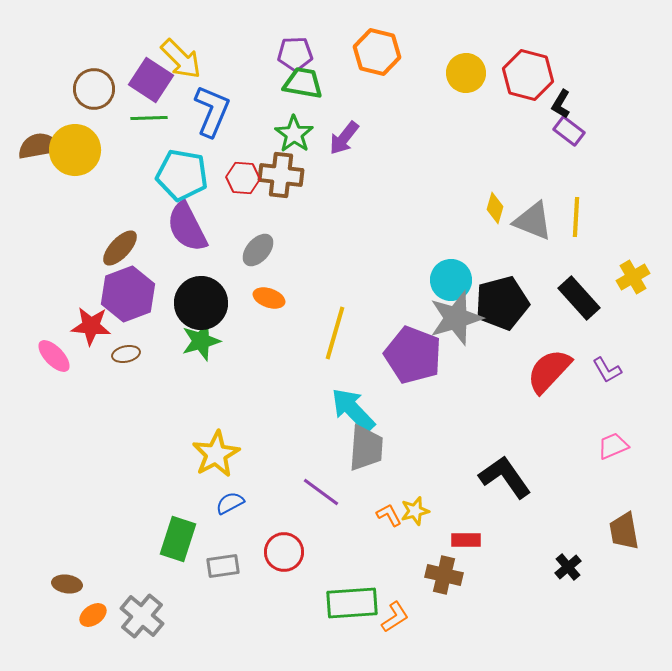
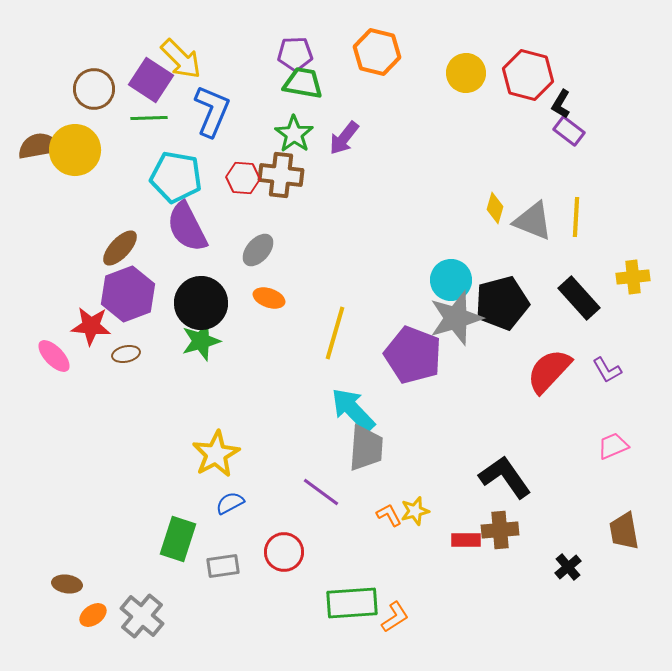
cyan pentagon at (182, 175): moved 6 px left, 2 px down
yellow cross at (633, 277): rotated 24 degrees clockwise
brown cross at (444, 575): moved 56 px right, 45 px up; rotated 18 degrees counterclockwise
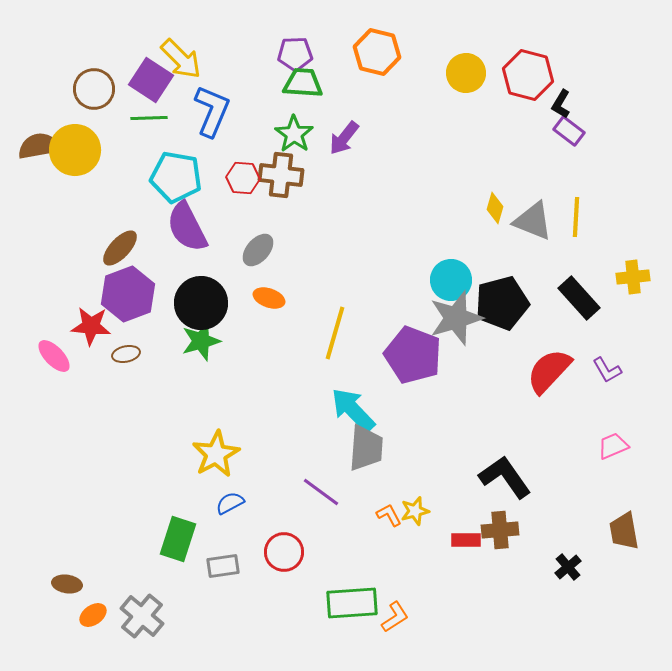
green trapezoid at (303, 83): rotated 6 degrees counterclockwise
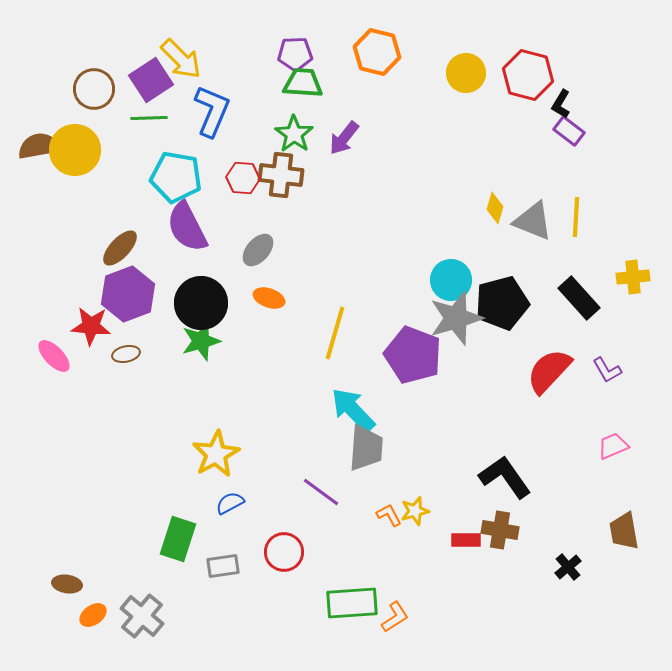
purple square at (151, 80): rotated 24 degrees clockwise
brown cross at (500, 530): rotated 15 degrees clockwise
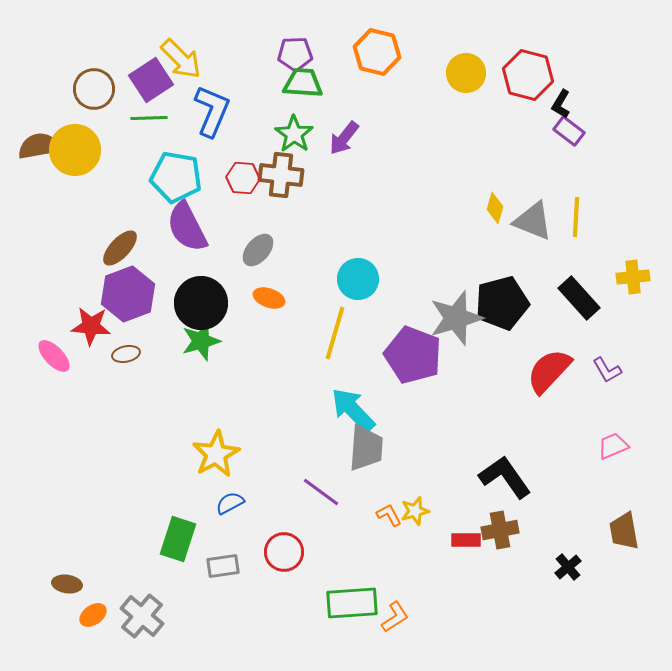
cyan circle at (451, 280): moved 93 px left, 1 px up
brown cross at (500, 530): rotated 21 degrees counterclockwise
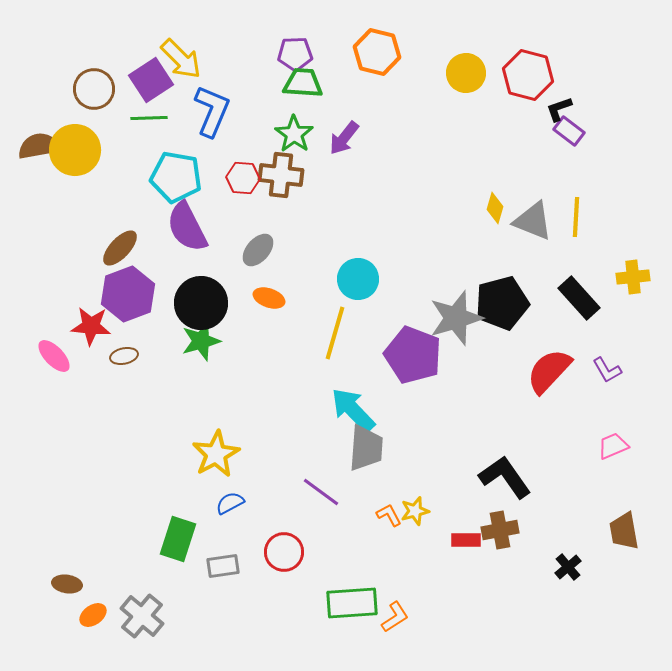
black L-shape at (561, 104): moved 2 px left, 5 px down; rotated 40 degrees clockwise
brown ellipse at (126, 354): moved 2 px left, 2 px down
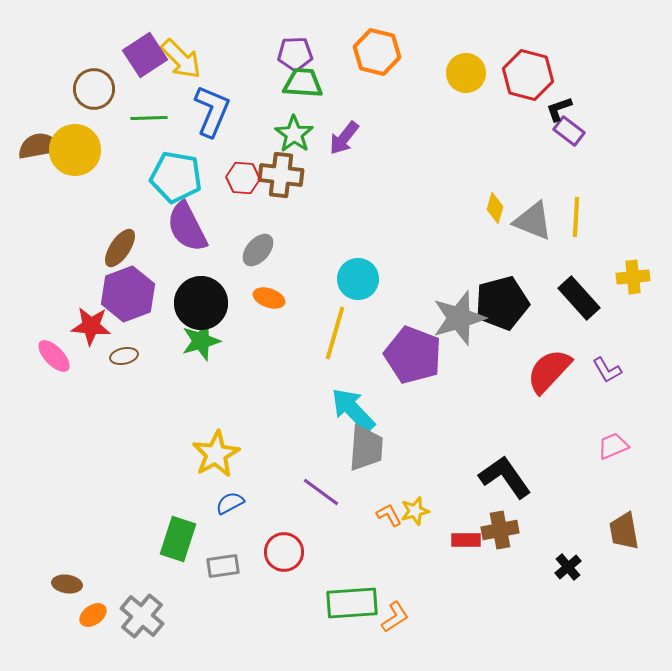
purple square at (151, 80): moved 6 px left, 25 px up
brown ellipse at (120, 248): rotated 9 degrees counterclockwise
gray star at (456, 318): moved 3 px right
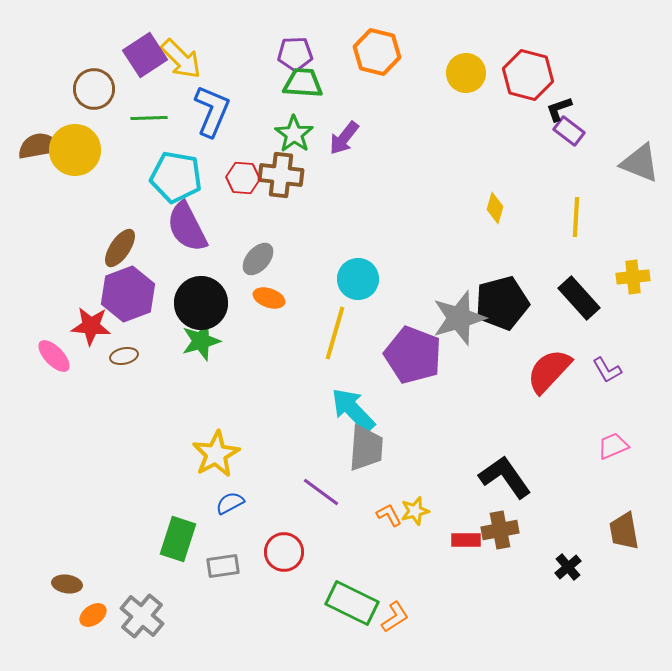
gray triangle at (533, 221): moved 107 px right, 58 px up
gray ellipse at (258, 250): moved 9 px down
green rectangle at (352, 603): rotated 30 degrees clockwise
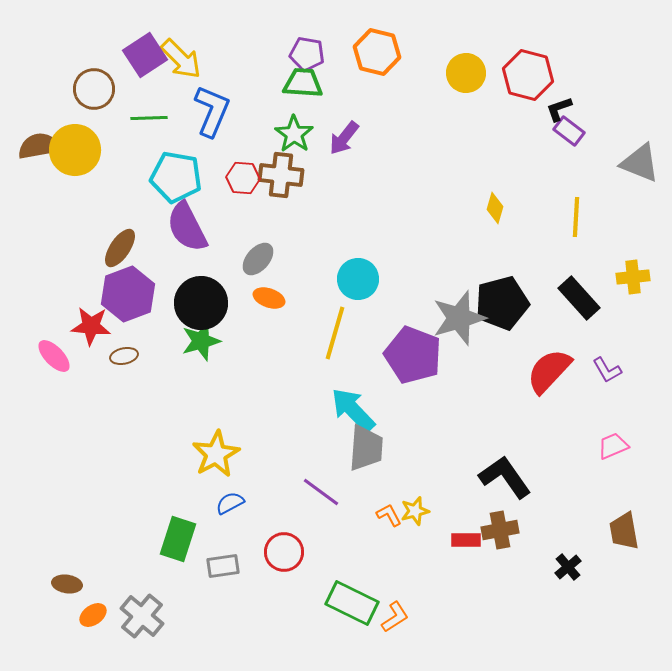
purple pentagon at (295, 54): moved 12 px right; rotated 12 degrees clockwise
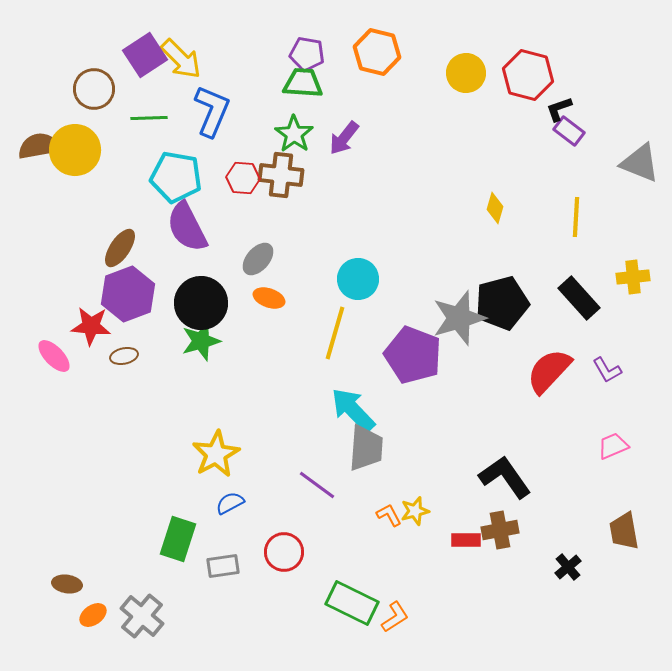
purple line at (321, 492): moved 4 px left, 7 px up
